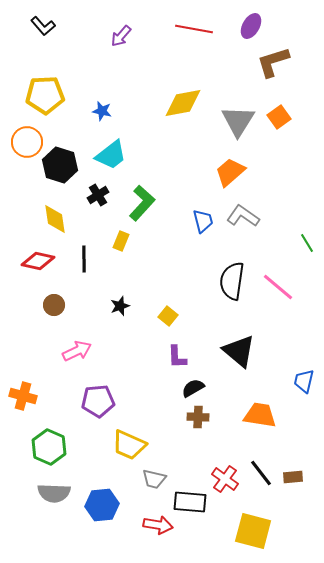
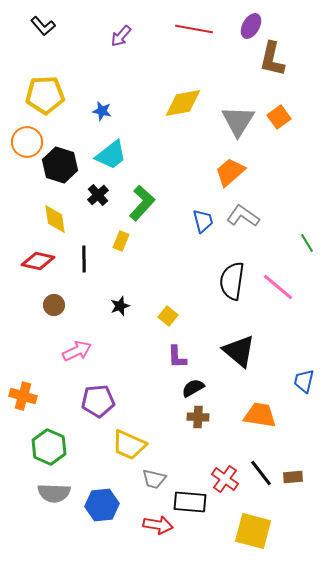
brown L-shape at (273, 62): moved 1 px left, 3 px up; rotated 60 degrees counterclockwise
black cross at (98, 195): rotated 10 degrees counterclockwise
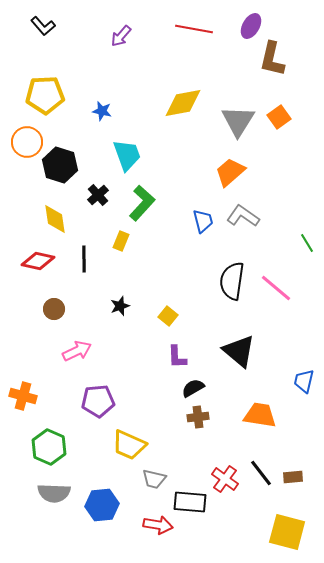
cyan trapezoid at (111, 155): moved 16 px right; rotated 72 degrees counterclockwise
pink line at (278, 287): moved 2 px left, 1 px down
brown circle at (54, 305): moved 4 px down
brown cross at (198, 417): rotated 10 degrees counterclockwise
yellow square at (253, 531): moved 34 px right, 1 px down
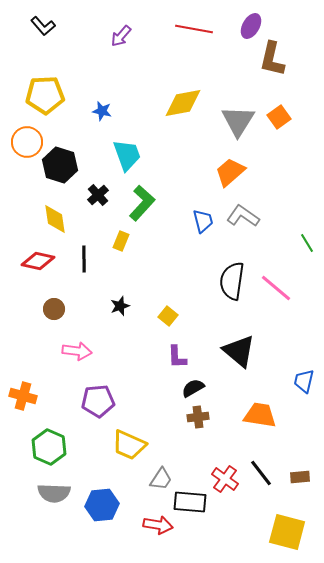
pink arrow at (77, 351): rotated 32 degrees clockwise
brown rectangle at (293, 477): moved 7 px right
gray trapezoid at (154, 479): moved 7 px right; rotated 70 degrees counterclockwise
